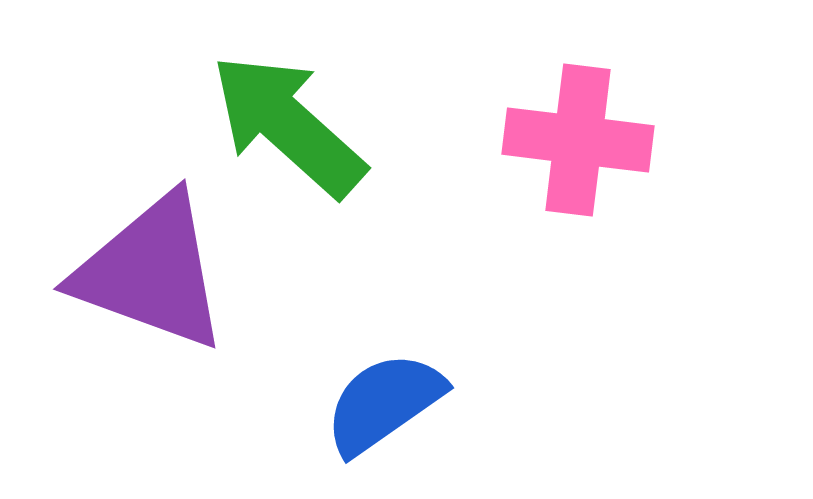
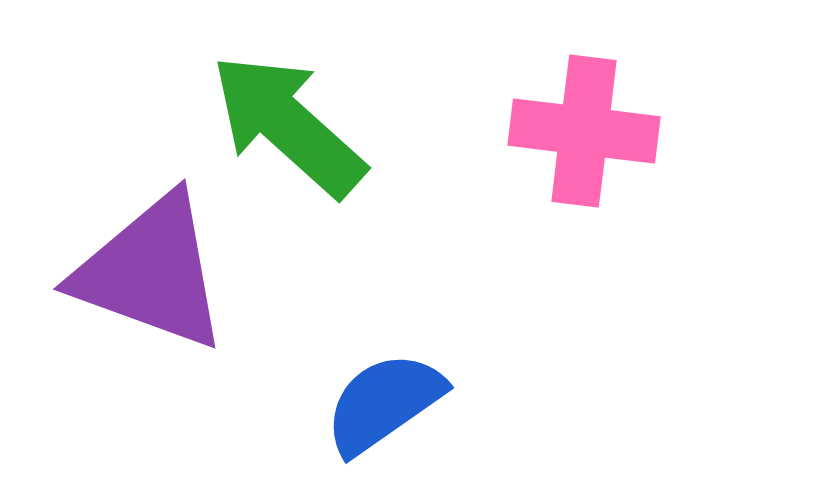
pink cross: moved 6 px right, 9 px up
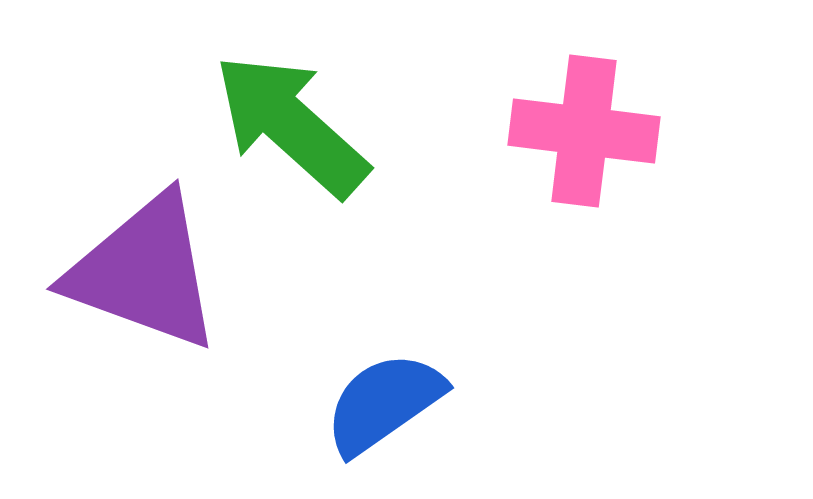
green arrow: moved 3 px right
purple triangle: moved 7 px left
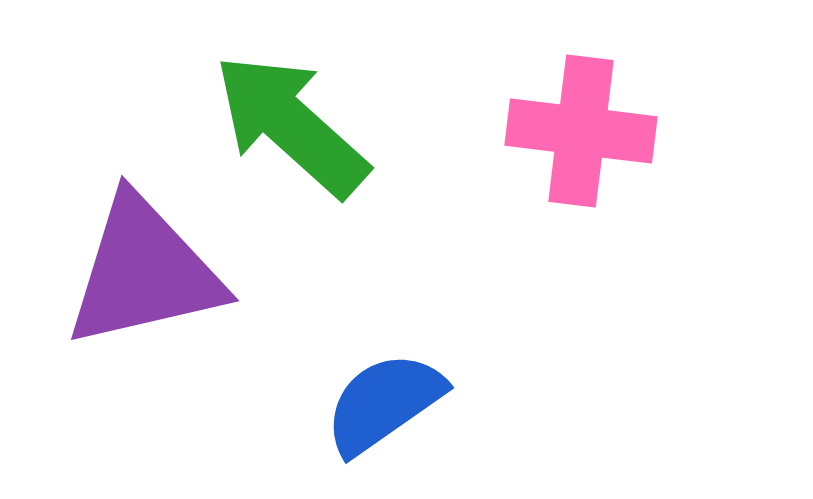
pink cross: moved 3 px left
purple triangle: rotated 33 degrees counterclockwise
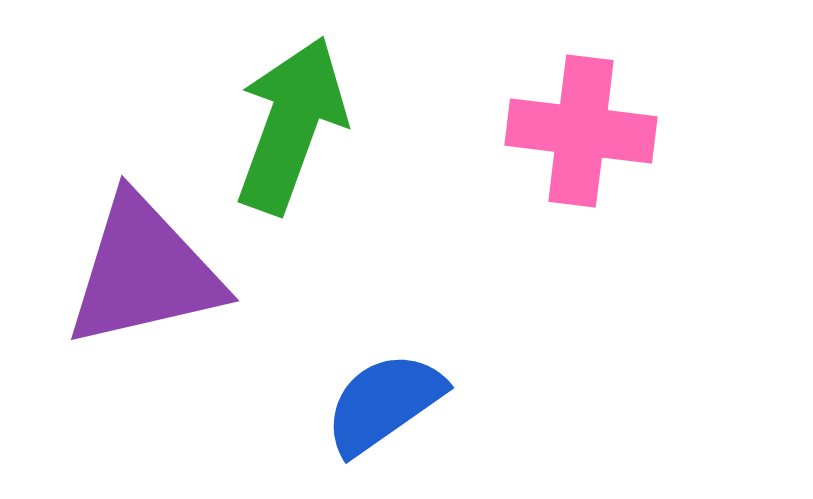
green arrow: rotated 68 degrees clockwise
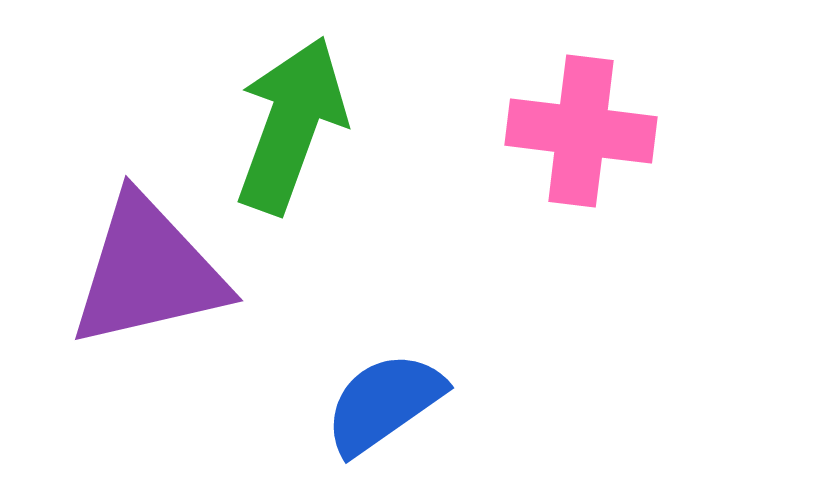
purple triangle: moved 4 px right
